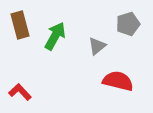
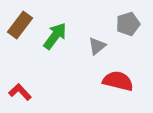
brown rectangle: rotated 52 degrees clockwise
green arrow: rotated 8 degrees clockwise
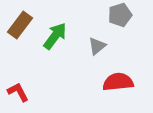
gray pentagon: moved 8 px left, 9 px up
red semicircle: moved 1 px down; rotated 20 degrees counterclockwise
red L-shape: moved 2 px left; rotated 15 degrees clockwise
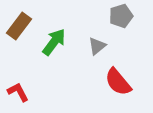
gray pentagon: moved 1 px right, 1 px down
brown rectangle: moved 1 px left, 1 px down
green arrow: moved 1 px left, 6 px down
red semicircle: rotated 124 degrees counterclockwise
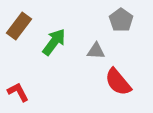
gray pentagon: moved 4 px down; rotated 20 degrees counterclockwise
gray triangle: moved 1 px left, 5 px down; rotated 42 degrees clockwise
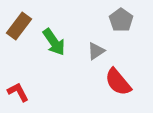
green arrow: rotated 108 degrees clockwise
gray triangle: rotated 36 degrees counterclockwise
